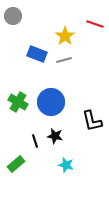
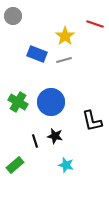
green rectangle: moved 1 px left, 1 px down
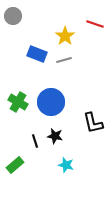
black L-shape: moved 1 px right, 2 px down
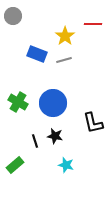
red line: moved 2 px left; rotated 18 degrees counterclockwise
blue circle: moved 2 px right, 1 px down
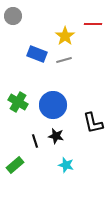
blue circle: moved 2 px down
black star: moved 1 px right
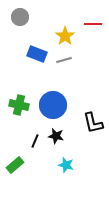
gray circle: moved 7 px right, 1 px down
green cross: moved 1 px right, 3 px down; rotated 18 degrees counterclockwise
black line: rotated 40 degrees clockwise
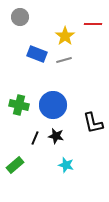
black line: moved 3 px up
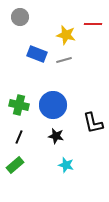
yellow star: moved 1 px right, 1 px up; rotated 24 degrees counterclockwise
black line: moved 16 px left, 1 px up
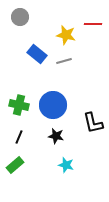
blue rectangle: rotated 18 degrees clockwise
gray line: moved 1 px down
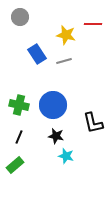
blue rectangle: rotated 18 degrees clockwise
cyan star: moved 9 px up
